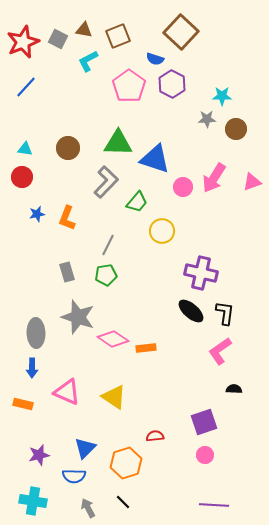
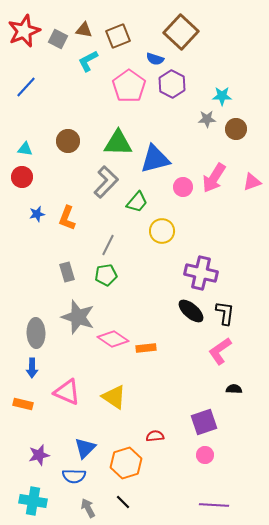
red star at (23, 42): moved 1 px right, 11 px up
brown circle at (68, 148): moved 7 px up
blue triangle at (155, 159): rotated 32 degrees counterclockwise
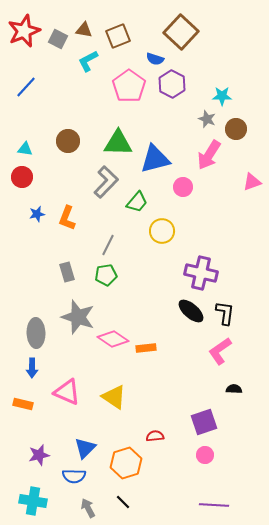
gray star at (207, 119): rotated 24 degrees clockwise
pink arrow at (214, 178): moved 5 px left, 23 px up
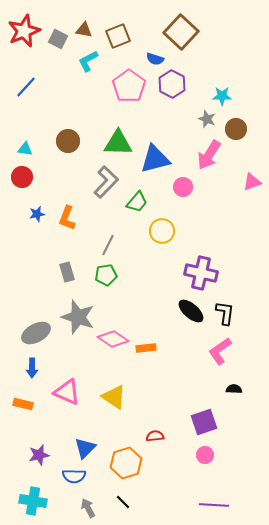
gray ellipse at (36, 333): rotated 64 degrees clockwise
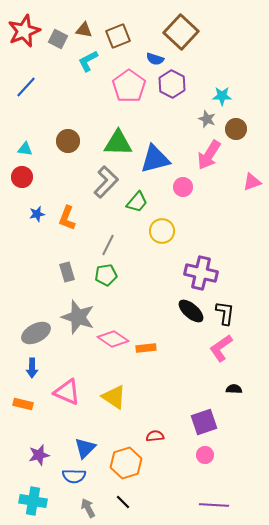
pink L-shape at (220, 351): moved 1 px right, 3 px up
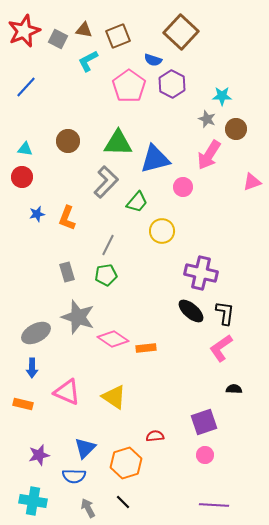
blue semicircle at (155, 59): moved 2 px left, 1 px down
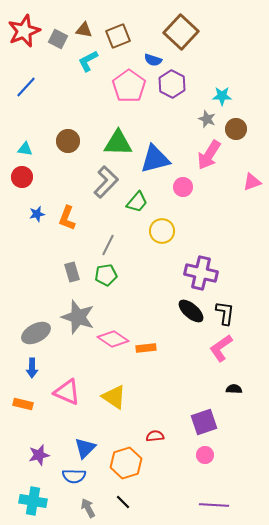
gray rectangle at (67, 272): moved 5 px right
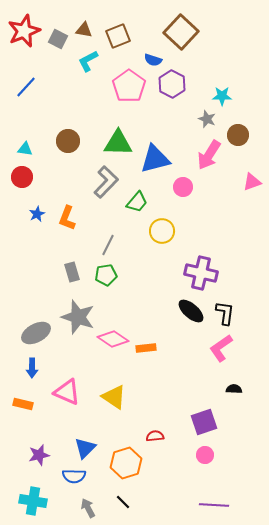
brown circle at (236, 129): moved 2 px right, 6 px down
blue star at (37, 214): rotated 14 degrees counterclockwise
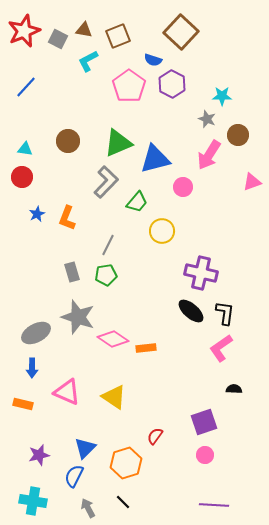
green triangle at (118, 143): rotated 24 degrees counterclockwise
red semicircle at (155, 436): rotated 48 degrees counterclockwise
blue semicircle at (74, 476): rotated 115 degrees clockwise
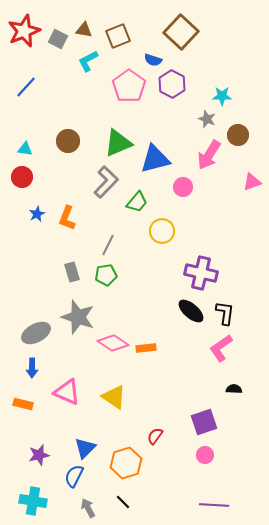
pink diamond at (113, 339): moved 4 px down
